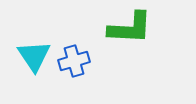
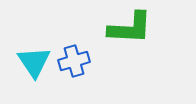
cyan triangle: moved 6 px down
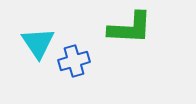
cyan triangle: moved 4 px right, 19 px up
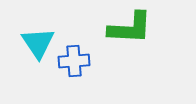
blue cross: rotated 12 degrees clockwise
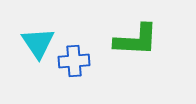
green L-shape: moved 6 px right, 12 px down
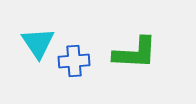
green L-shape: moved 1 px left, 13 px down
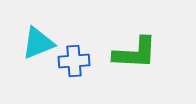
cyan triangle: rotated 42 degrees clockwise
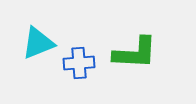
blue cross: moved 5 px right, 2 px down
